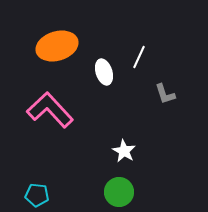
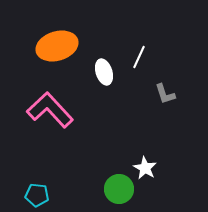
white star: moved 21 px right, 17 px down
green circle: moved 3 px up
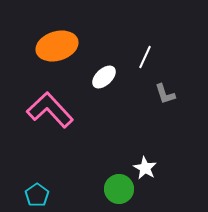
white line: moved 6 px right
white ellipse: moved 5 px down; rotated 65 degrees clockwise
cyan pentagon: rotated 30 degrees clockwise
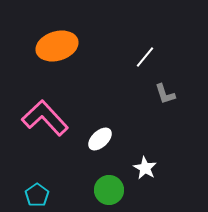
white line: rotated 15 degrees clockwise
white ellipse: moved 4 px left, 62 px down
pink L-shape: moved 5 px left, 8 px down
green circle: moved 10 px left, 1 px down
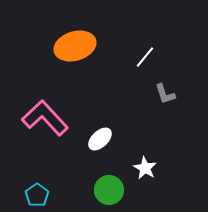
orange ellipse: moved 18 px right
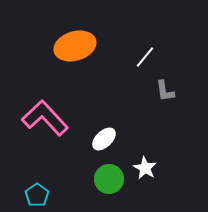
gray L-shape: moved 3 px up; rotated 10 degrees clockwise
white ellipse: moved 4 px right
green circle: moved 11 px up
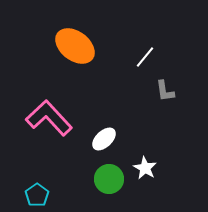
orange ellipse: rotated 54 degrees clockwise
pink L-shape: moved 4 px right
